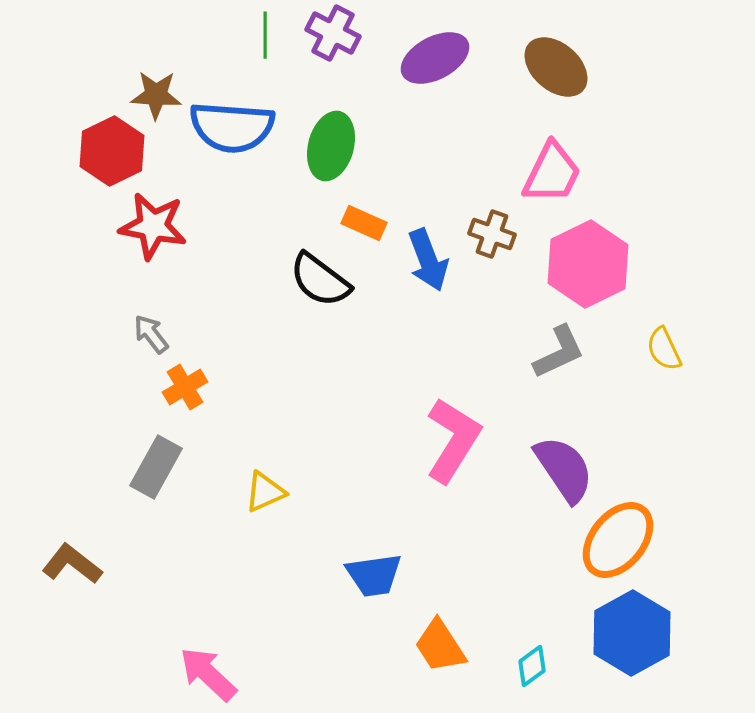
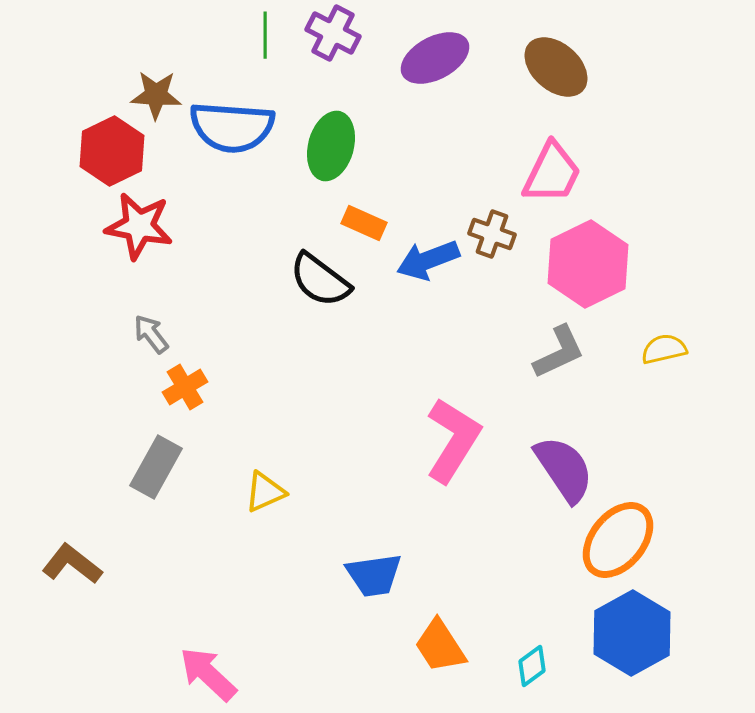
red star: moved 14 px left
blue arrow: rotated 90 degrees clockwise
yellow semicircle: rotated 102 degrees clockwise
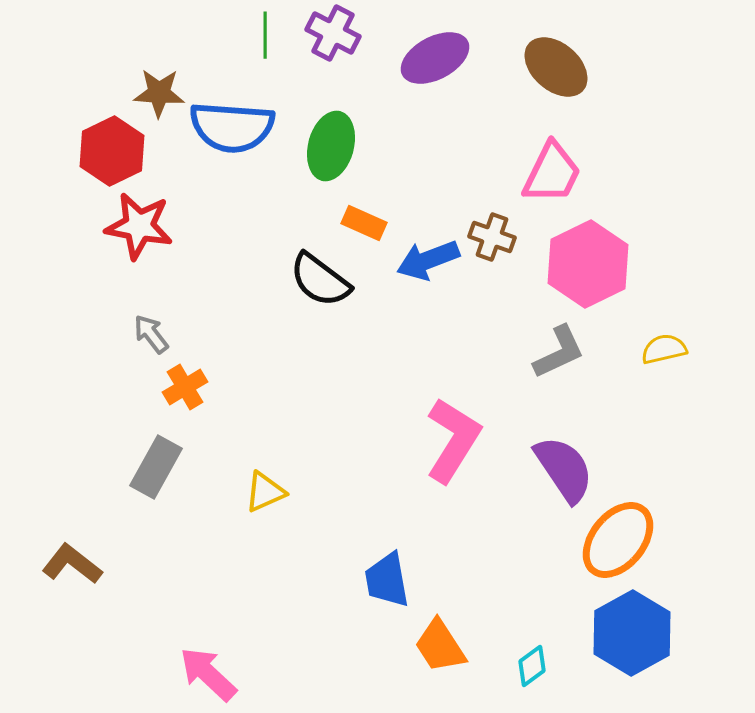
brown star: moved 3 px right, 2 px up
brown cross: moved 3 px down
blue trapezoid: moved 13 px right, 5 px down; rotated 88 degrees clockwise
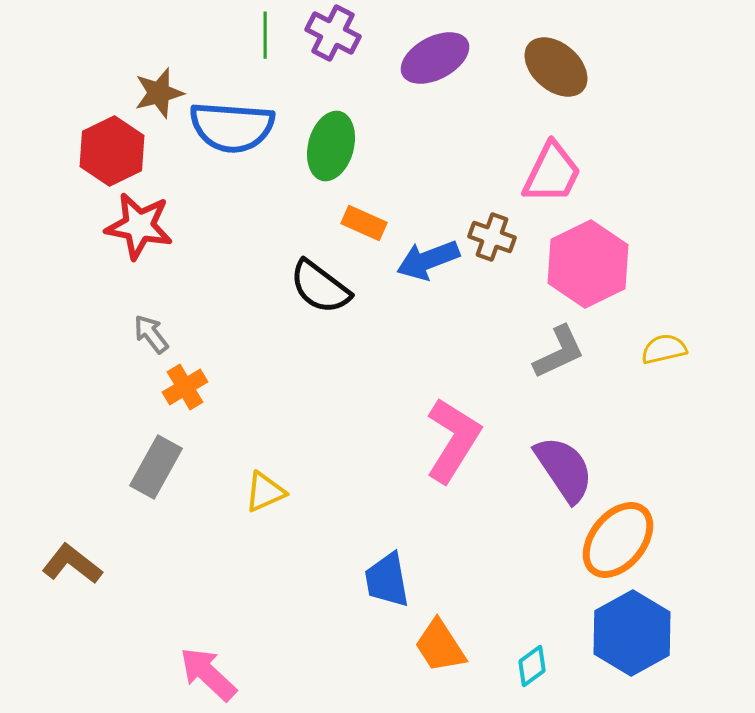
brown star: rotated 18 degrees counterclockwise
black semicircle: moved 7 px down
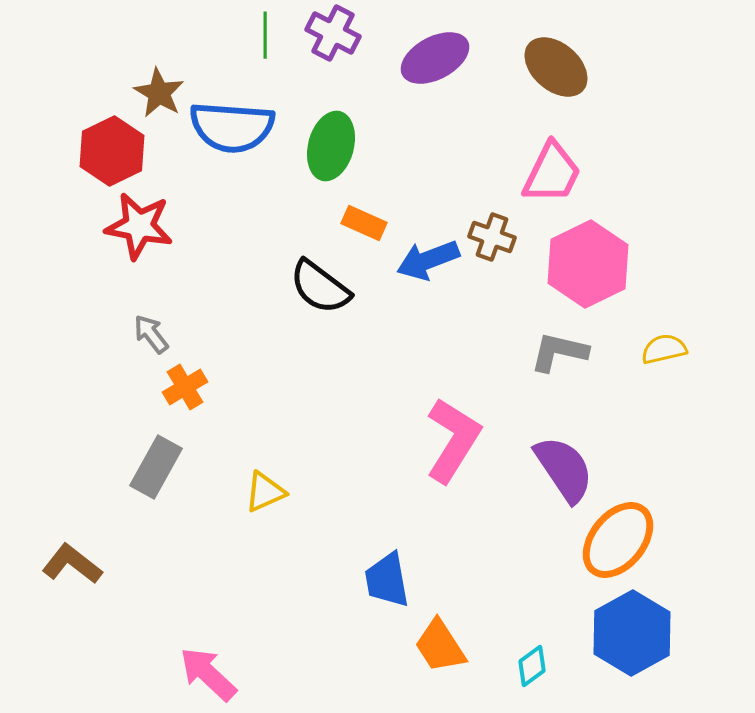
brown star: rotated 27 degrees counterclockwise
gray L-shape: rotated 142 degrees counterclockwise
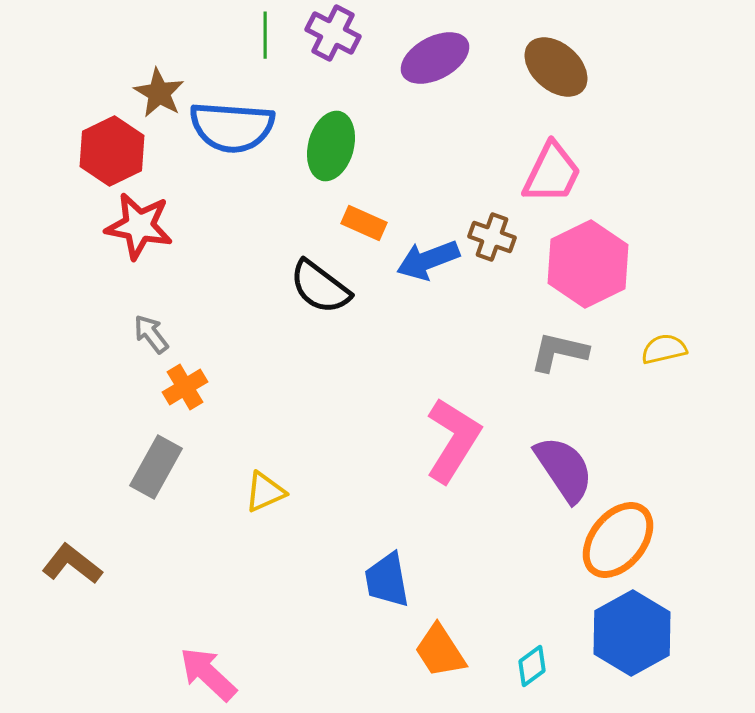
orange trapezoid: moved 5 px down
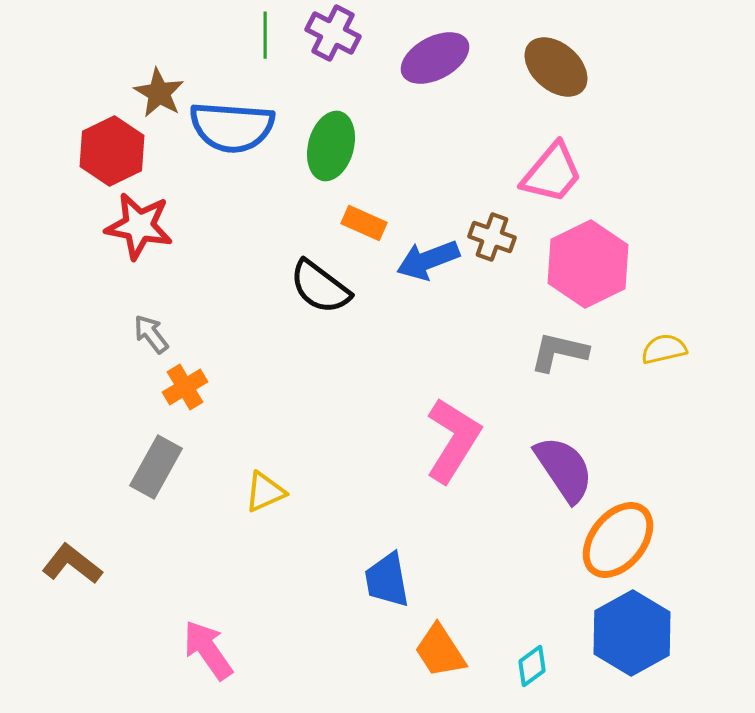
pink trapezoid: rotated 14 degrees clockwise
pink arrow: moved 24 px up; rotated 12 degrees clockwise
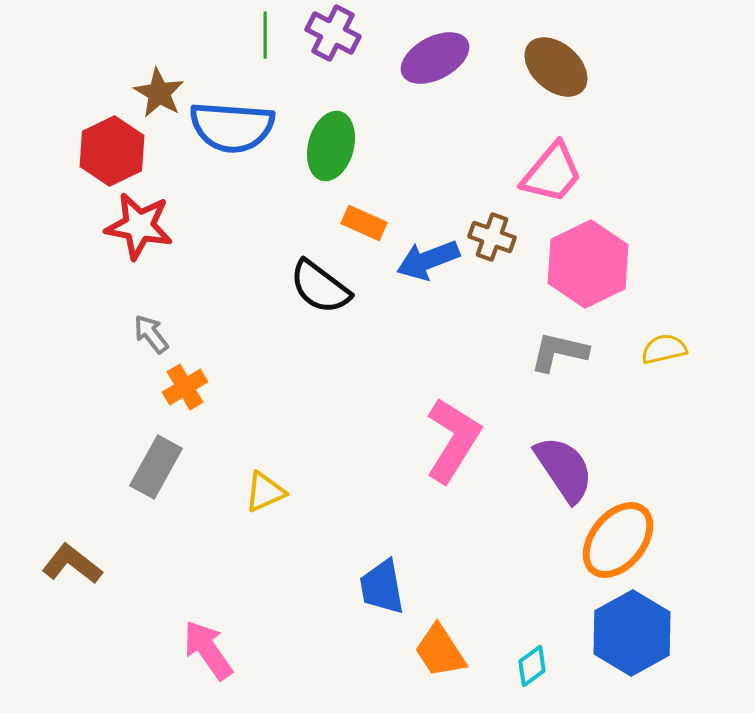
blue trapezoid: moved 5 px left, 7 px down
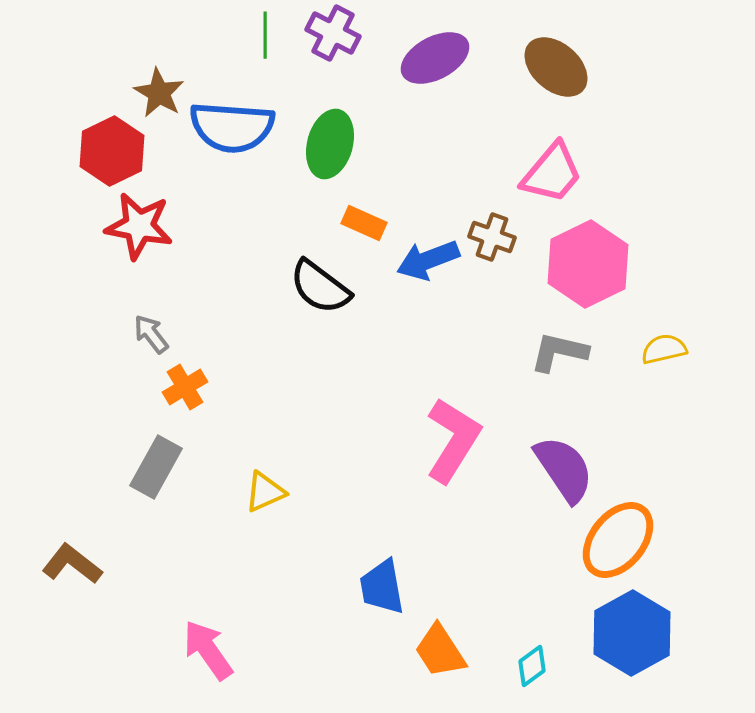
green ellipse: moved 1 px left, 2 px up
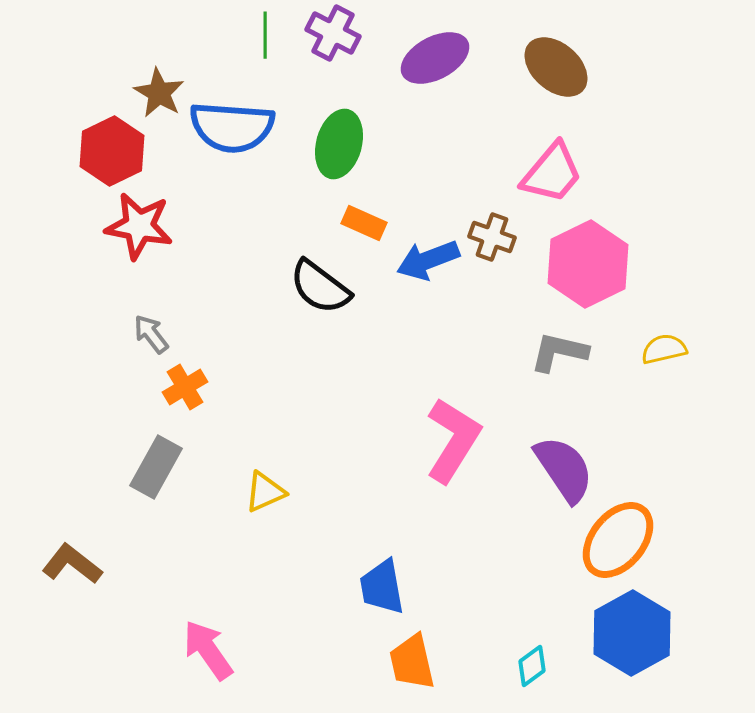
green ellipse: moved 9 px right
orange trapezoid: moved 28 px left, 11 px down; rotated 20 degrees clockwise
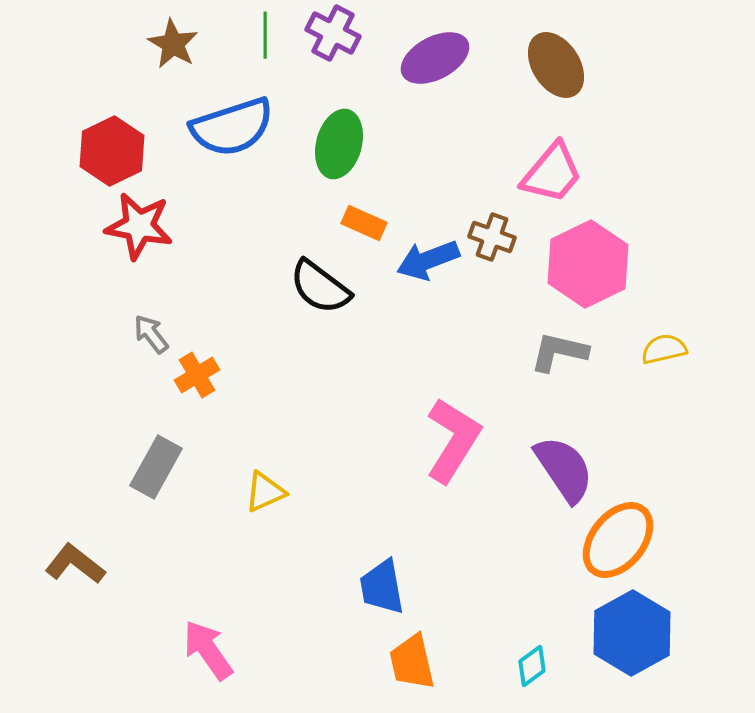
brown ellipse: moved 2 px up; rotated 16 degrees clockwise
brown star: moved 14 px right, 49 px up
blue semicircle: rotated 22 degrees counterclockwise
orange cross: moved 12 px right, 12 px up
brown L-shape: moved 3 px right
